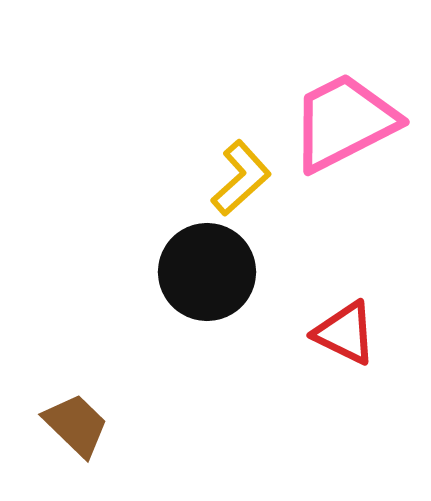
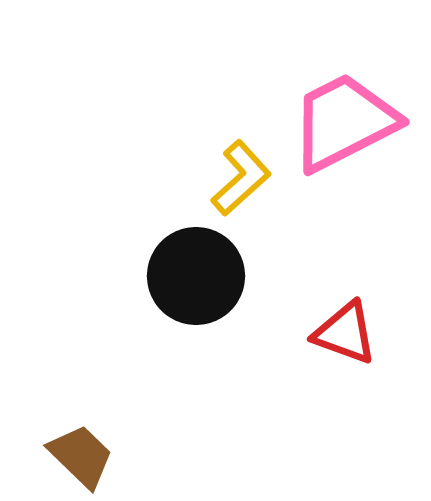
black circle: moved 11 px left, 4 px down
red triangle: rotated 6 degrees counterclockwise
brown trapezoid: moved 5 px right, 31 px down
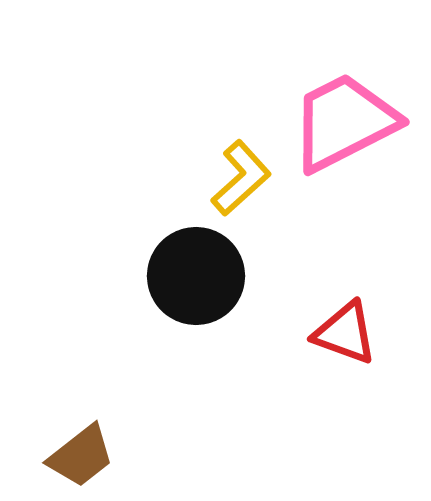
brown trapezoid: rotated 98 degrees clockwise
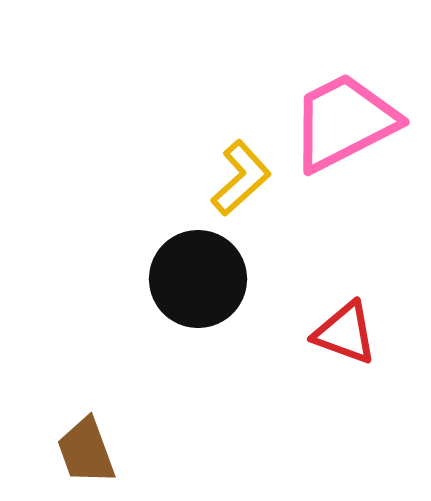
black circle: moved 2 px right, 3 px down
brown trapezoid: moved 5 px right, 5 px up; rotated 108 degrees clockwise
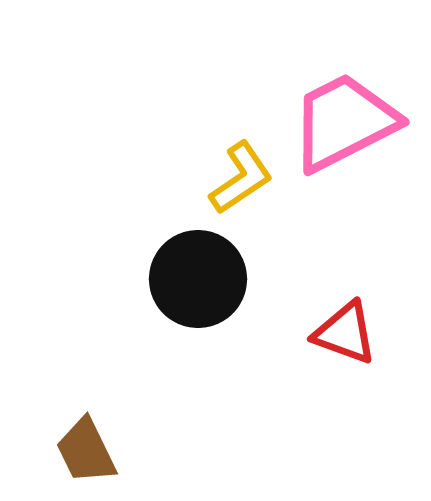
yellow L-shape: rotated 8 degrees clockwise
brown trapezoid: rotated 6 degrees counterclockwise
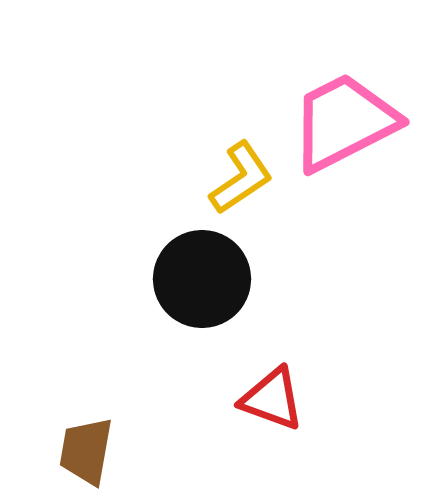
black circle: moved 4 px right
red triangle: moved 73 px left, 66 px down
brown trapezoid: rotated 36 degrees clockwise
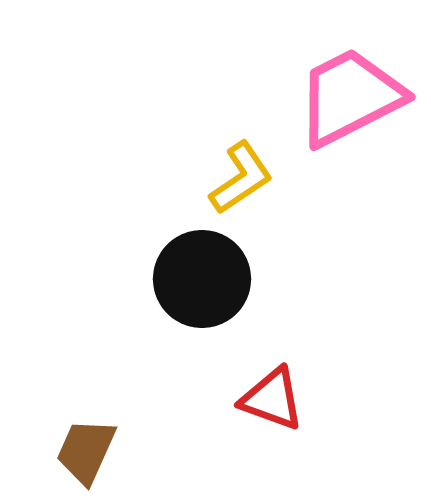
pink trapezoid: moved 6 px right, 25 px up
brown trapezoid: rotated 14 degrees clockwise
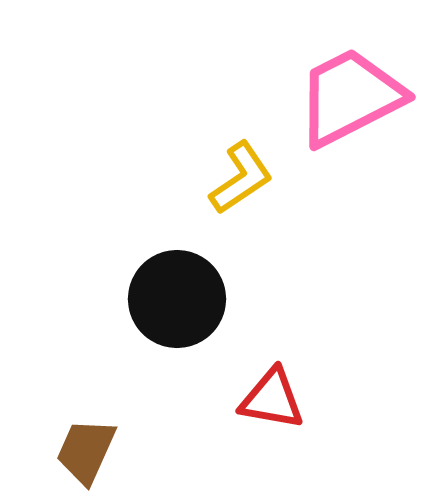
black circle: moved 25 px left, 20 px down
red triangle: rotated 10 degrees counterclockwise
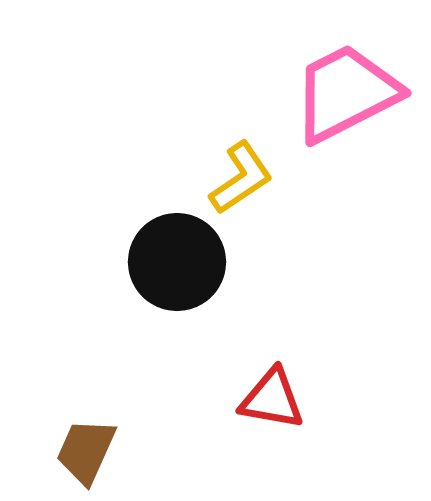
pink trapezoid: moved 4 px left, 4 px up
black circle: moved 37 px up
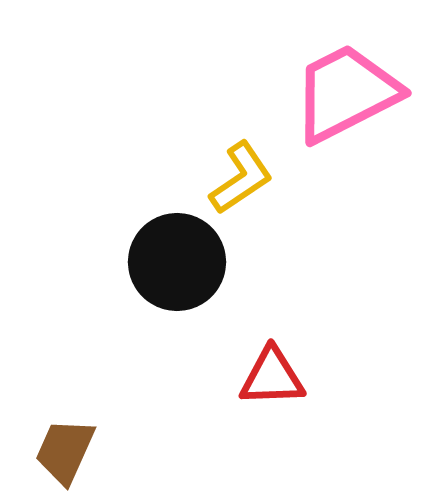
red triangle: moved 22 px up; rotated 12 degrees counterclockwise
brown trapezoid: moved 21 px left
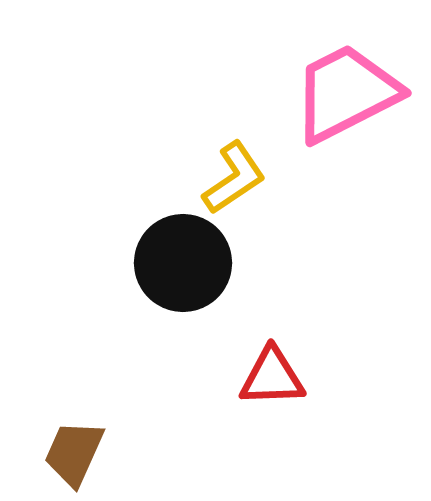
yellow L-shape: moved 7 px left
black circle: moved 6 px right, 1 px down
brown trapezoid: moved 9 px right, 2 px down
